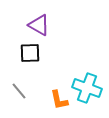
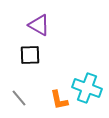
black square: moved 2 px down
gray line: moved 7 px down
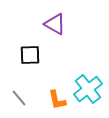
purple triangle: moved 16 px right, 1 px up
cyan cross: moved 1 px right, 1 px down; rotated 32 degrees clockwise
orange L-shape: moved 2 px left
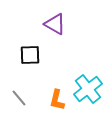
orange L-shape: rotated 25 degrees clockwise
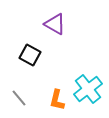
black square: rotated 30 degrees clockwise
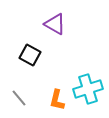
cyan cross: rotated 20 degrees clockwise
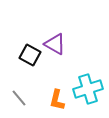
purple triangle: moved 20 px down
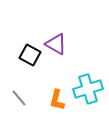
purple triangle: moved 1 px right
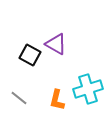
gray line: rotated 12 degrees counterclockwise
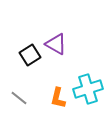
black square: rotated 30 degrees clockwise
orange L-shape: moved 1 px right, 2 px up
